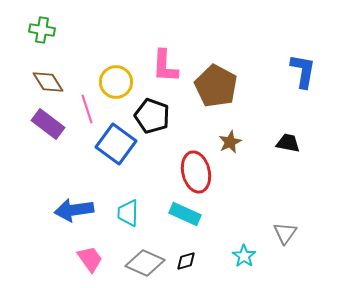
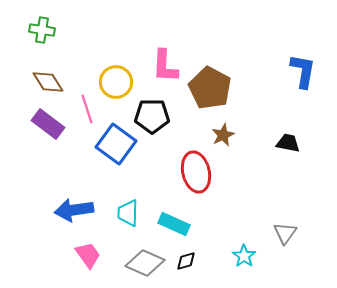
brown pentagon: moved 6 px left, 2 px down
black pentagon: rotated 20 degrees counterclockwise
brown star: moved 7 px left, 7 px up
cyan rectangle: moved 11 px left, 10 px down
pink trapezoid: moved 2 px left, 4 px up
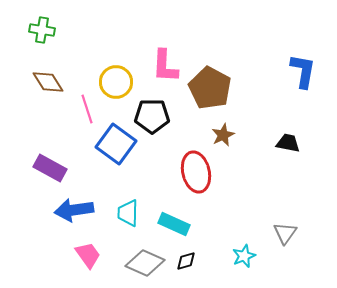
purple rectangle: moved 2 px right, 44 px down; rotated 8 degrees counterclockwise
cyan star: rotated 15 degrees clockwise
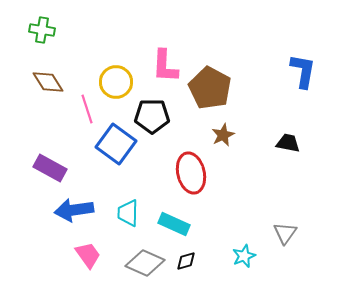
red ellipse: moved 5 px left, 1 px down
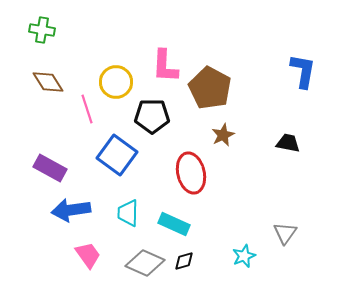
blue square: moved 1 px right, 11 px down
blue arrow: moved 3 px left
black diamond: moved 2 px left
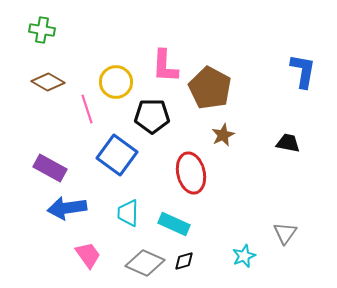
brown diamond: rotated 28 degrees counterclockwise
blue arrow: moved 4 px left, 2 px up
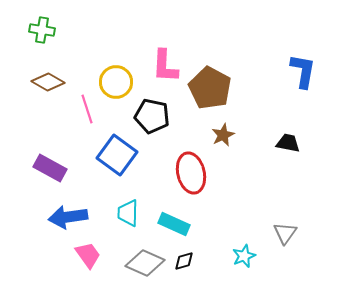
black pentagon: rotated 12 degrees clockwise
blue arrow: moved 1 px right, 9 px down
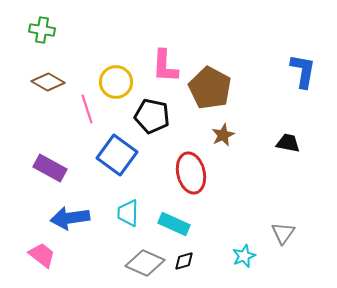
blue arrow: moved 2 px right, 1 px down
gray triangle: moved 2 px left
pink trapezoid: moved 46 px left; rotated 16 degrees counterclockwise
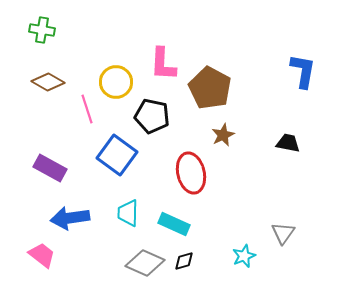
pink L-shape: moved 2 px left, 2 px up
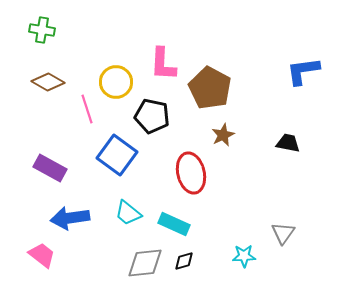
blue L-shape: rotated 108 degrees counterclockwise
cyan trapezoid: rotated 52 degrees counterclockwise
cyan star: rotated 20 degrees clockwise
gray diamond: rotated 30 degrees counterclockwise
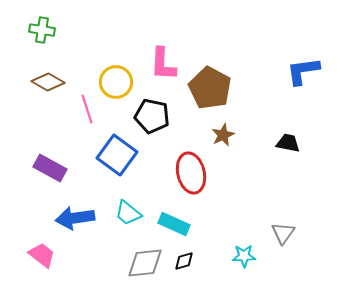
blue arrow: moved 5 px right
